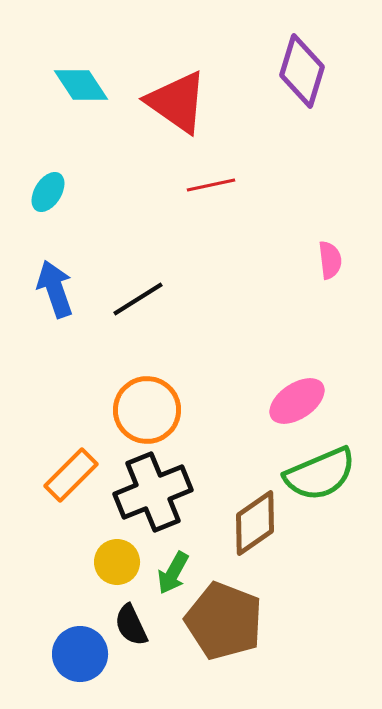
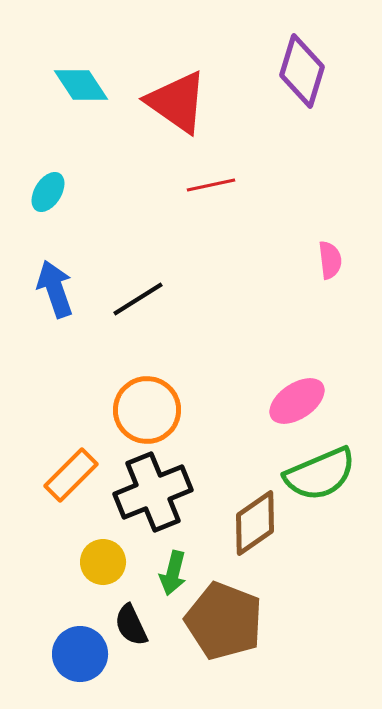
yellow circle: moved 14 px left
green arrow: rotated 15 degrees counterclockwise
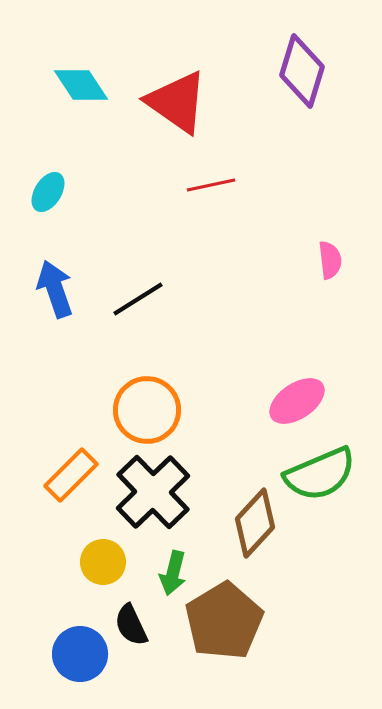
black cross: rotated 22 degrees counterclockwise
brown diamond: rotated 12 degrees counterclockwise
brown pentagon: rotated 20 degrees clockwise
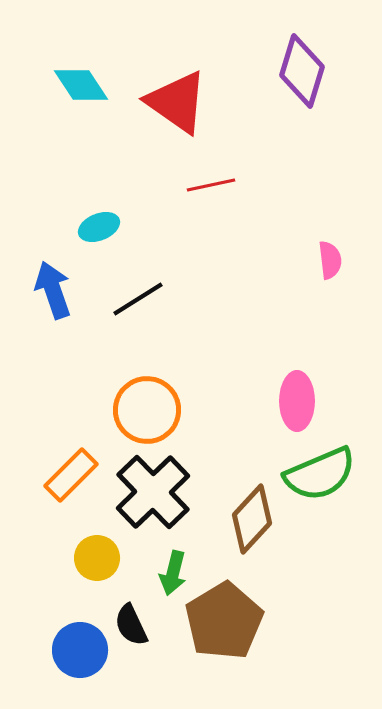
cyan ellipse: moved 51 px right, 35 px down; rotated 36 degrees clockwise
blue arrow: moved 2 px left, 1 px down
pink ellipse: rotated 56 degrees counterclockwise
brown diamond: moved 3 px left, 4 px up
yellow circle: moved 6 px left, 4 px up
blue circle: moved 4 px up
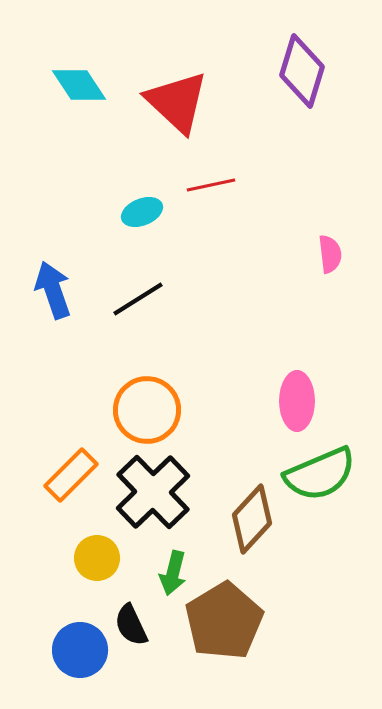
cyan diamond: moved 2 px left
red triangle: rotated 8 degrees clockwise
cyan ellipse: moved 43 px right, 15 px up
pink semicircle: moved 6 px up
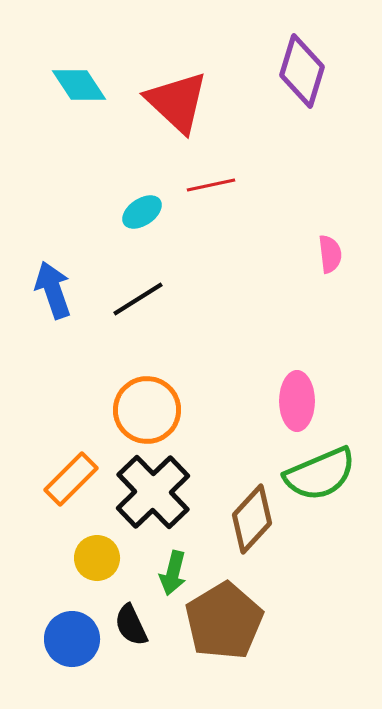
cyan ellipse: rotated 12 degrees counterclockwise
orange rectangle: moved 4 px down
blue circle: moved 8 px left, 11 px up
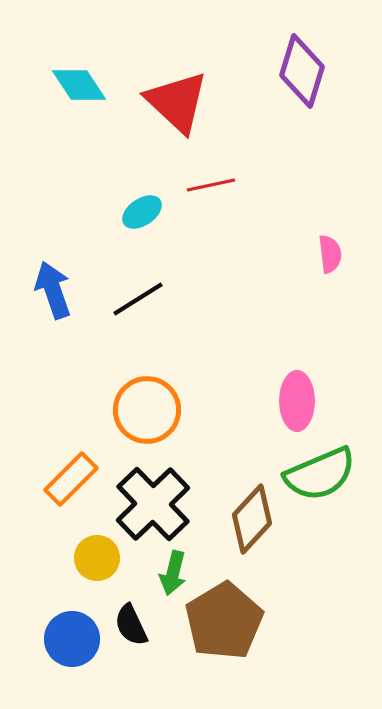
black cross: moved 12 px down
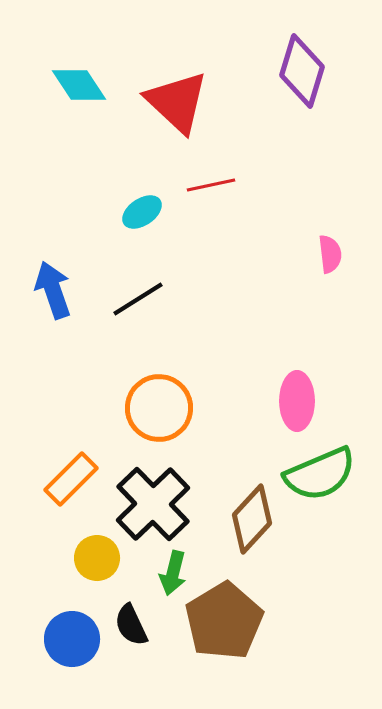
orange circle: moved 12 px right, 2 px up
